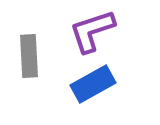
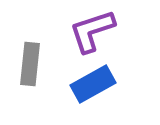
gray rectangle: moved 1 px right, 8 px down; rotated 9 degrees clockwise
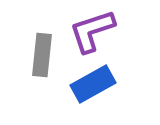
gray rectangle: moved 12 px right, 9 px up
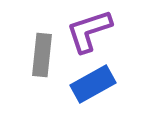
purple L-shape: moved 3 px left
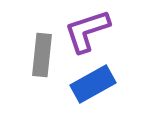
purple L-shape: moved 2 px left
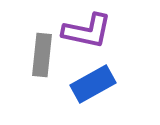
purple L-shape: rotated 150 degrees counterclockwise
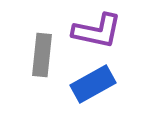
purple L-shape: moved 10 px right
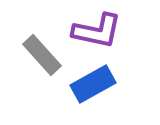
gray rectangle: rotated 48 degrees counterclockwise
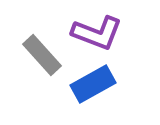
purple L-shape: moved 2 px down; rotated 9 degrees clockwise
